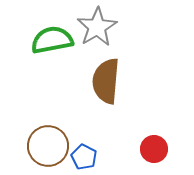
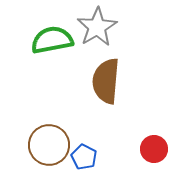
brown circle: moved 1 px right, 1 px up
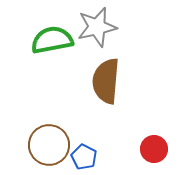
gray star: rotated 18 degrees clockwise
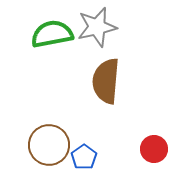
green semicircle: moved 6 px up
blue pentagon: rotated 10 degrees clockwise
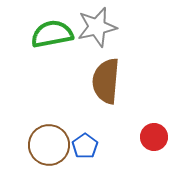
red circle: moved 12 px up
blue pentagon: moved 1 px right, 11 px up
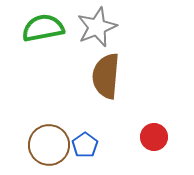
gray star: rotated 9 degrees counterclockwise
green semicircle: moved 9 px left, 6 px up
brown semicircle: moved 5 px up
blue pentagon: moved 1 px up
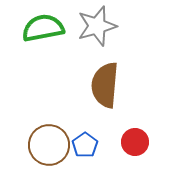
gray star: moved 1 px up; rotated 6 degrees clockwise
brown semicircle: moved 1 px left, 9 px down
red circle: moved 19 px left, 5 px down
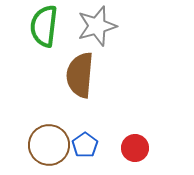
green semicircle: moved 1 px right, 2 px up; rotated 72 degrees counterclockwise
brown semicircle: moved 25 px left, 10 px up
red circle: moved 6 px down
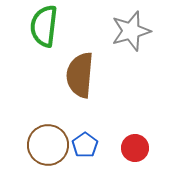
gray star: moved 34 px right, 5 px down
brown circle: moved 1 px left
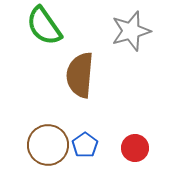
green semicircle: rotated 42 degrees counterclockwise
